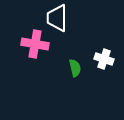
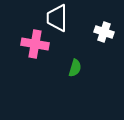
white cross: moved 27 px up
green semicircle: rotated 30 degrees clockwise
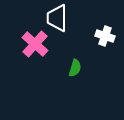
white cross: moved 1 px right, 4 px down
pink cross: rotated 32 degrees clockwise
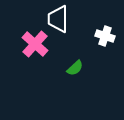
white trapezoid: moved 1 px right, 1 px down
green semicircle: rotated 30 degrees clockwise
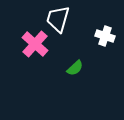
white trapezoid: rotated 16 degrees clockwise
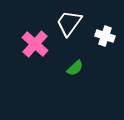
white trapezoid: moved 11 px right, 4 px down; rotated 20 degrees clockwise
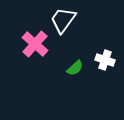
white trapezoid: moved 6 px left, 3 px up
white cross: moved 24 px down
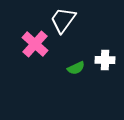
white cross: rotated 18 degrees counterclockwise
green semicircle: moved 1 px right; rotated 18 degrees clockwise
